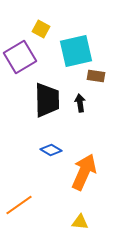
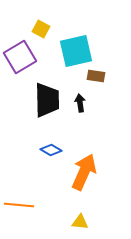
orange line: rotated 40 degrees clockwise
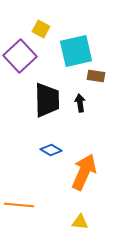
purple square: moved 1 px up; rotated 12 degrees counterclockwise
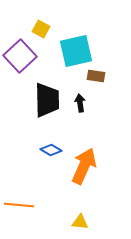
orange arrow: moved 6 px up
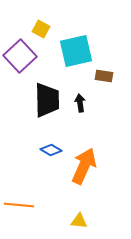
brown rectangle: moved 8 px right
yellow triangle: moved 1 px left, 1 px up
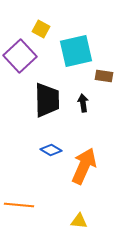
black arrow: moved 3 px right
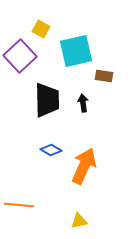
yellow triangle: rotated 18 degrees counterclockwise
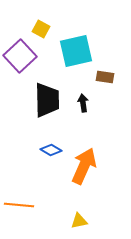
brown rectangle: moved 1 px right, 1 px down
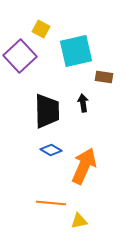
brown rectangle: moved 1 px left
black trapezoid: moved 11 px down
orange line: moved 32 px right, 2 px up
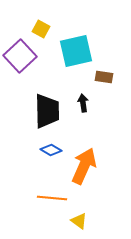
orange line: moved 1 px right, 5 px up
yellow triangle: rotated 48 degrees clockwise
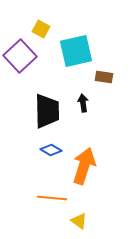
orange arrow: rotated 6 degrees counterclockwise
